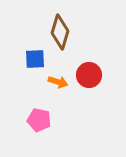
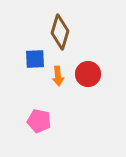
red circle: moved 1 px left, 1 px up
orange arrow: moved 6 px up; rotated 66 degrees clockwise
pink pentagon: moved 1 px down
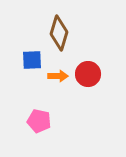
brown diamond: moved 1 px left, 1 px down
blue square: moved 3 px left, 1 px down
orange arrow: rotated 84 degrees counterclockwise
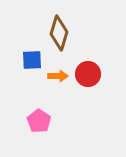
pink pentagon: rotated 20 degrees clockwise
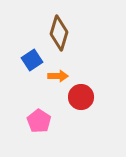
blue square: rotated 30 degrees counterclockwise
red circle: moved 7 px left, 23 px down
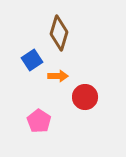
red circle: moved 4 px right
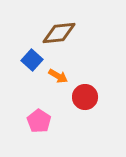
brown diamond: rotated 68 degrees clockwise
blue square: rotated 15 degrees counterclockwise
orange arrow: rotated 30 degrees clockwise
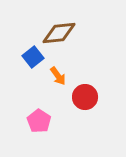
blue square: moved 1 px right, 3 px up; rotated 10 degrees clockwise
orange arrow: rotated 24 degrees clockwise
